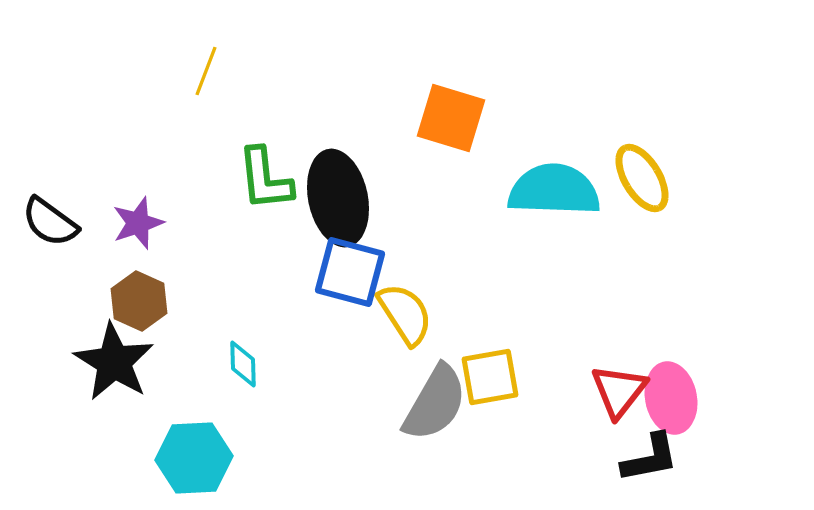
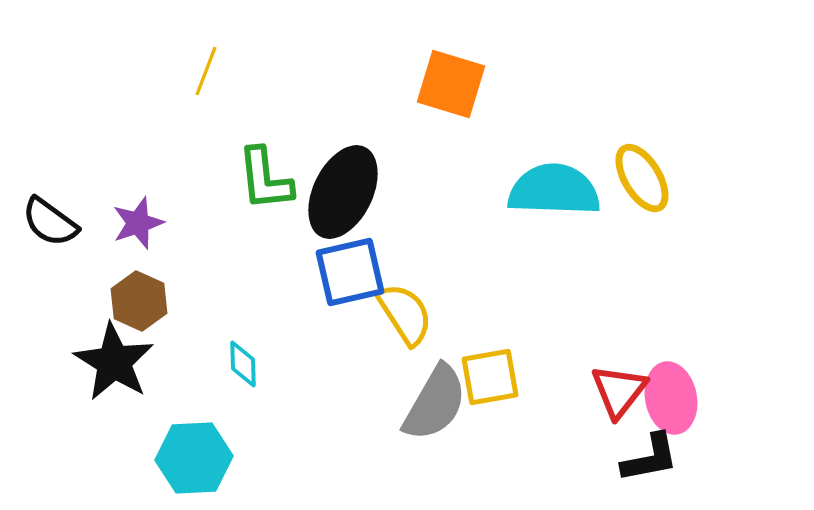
orange square: moved 34 px up
black ellipse: moved 5 px right, 6 px up; rotated 38 degrees clockwise
blue square: rotated 28 degrees counterclockwise
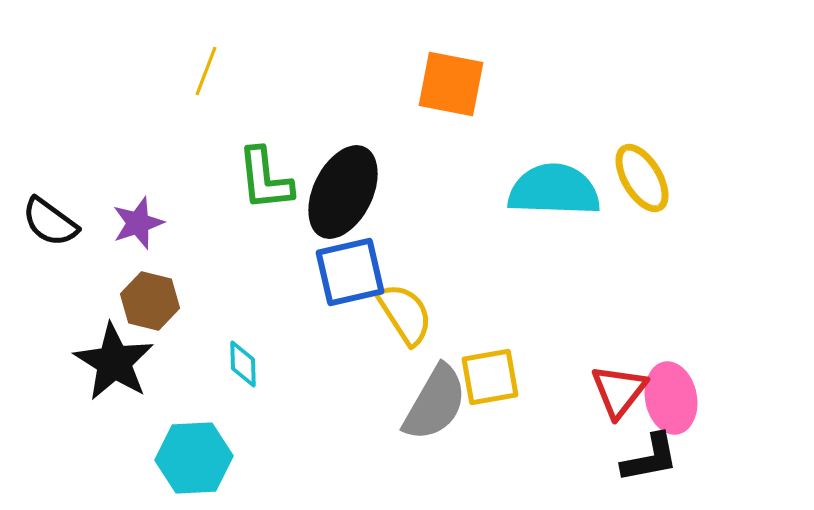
orange square: rotated 6 degrees counterclockwise
brown hexagon: moved 11 px right; rotated 10 degrees counterclockwise
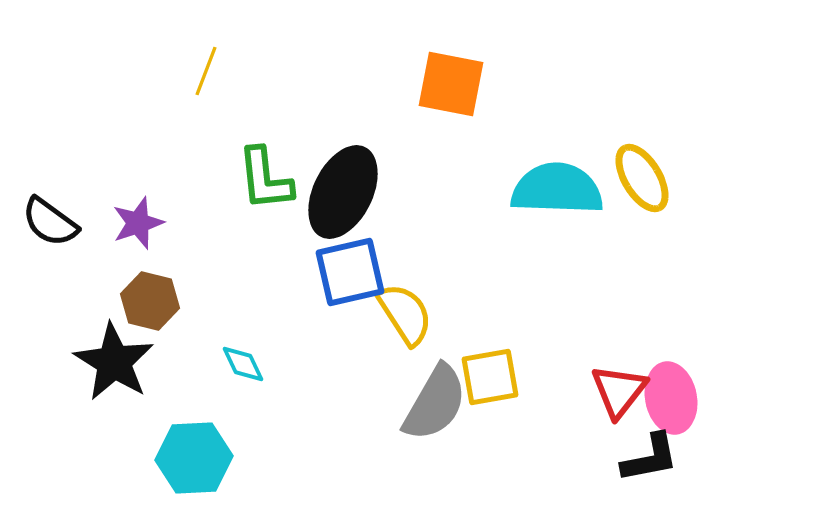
cyan semicircle: moved 3 px right, 1 px up
cyan diamond: rotated 24 degrees counterclockwise
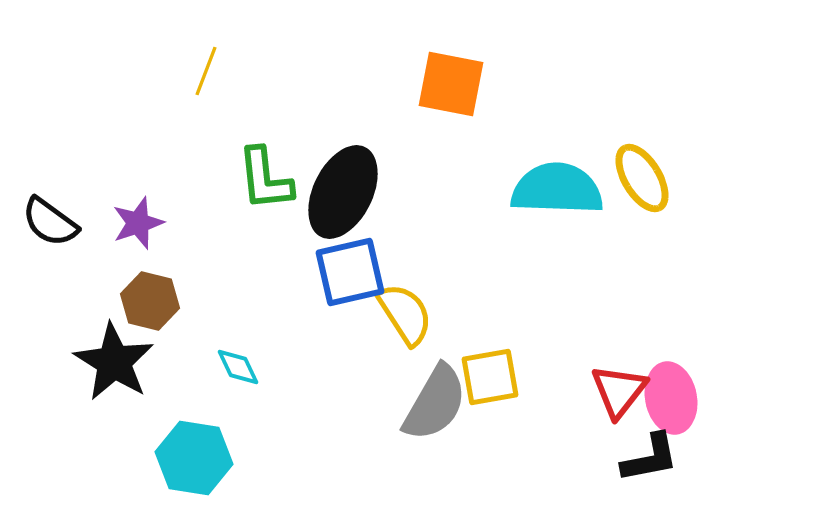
cyan diamond: moved 5 px left, 3 px down
cyan hexagon: rotated 12 degrees clockwise
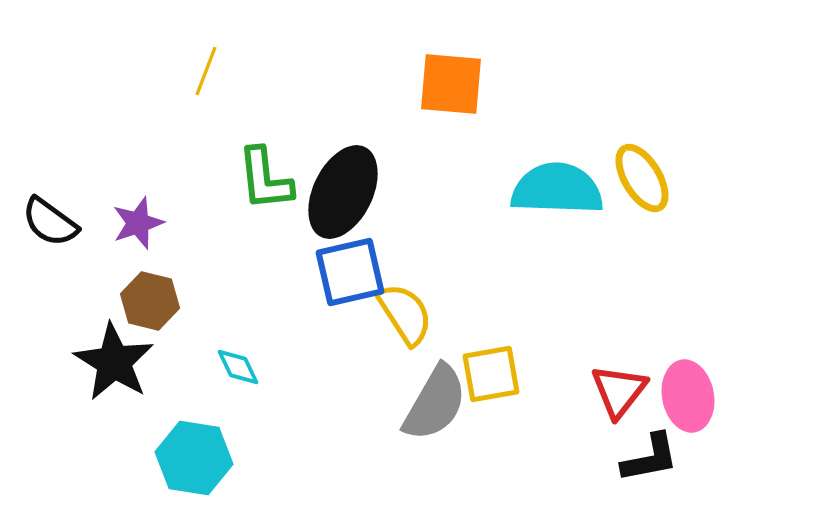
orange square: rotated 6 degrees counterclockwise
yellow square: moved 1 px right, 3 px up
pink ellipse: moved 17 px right, 2 px up
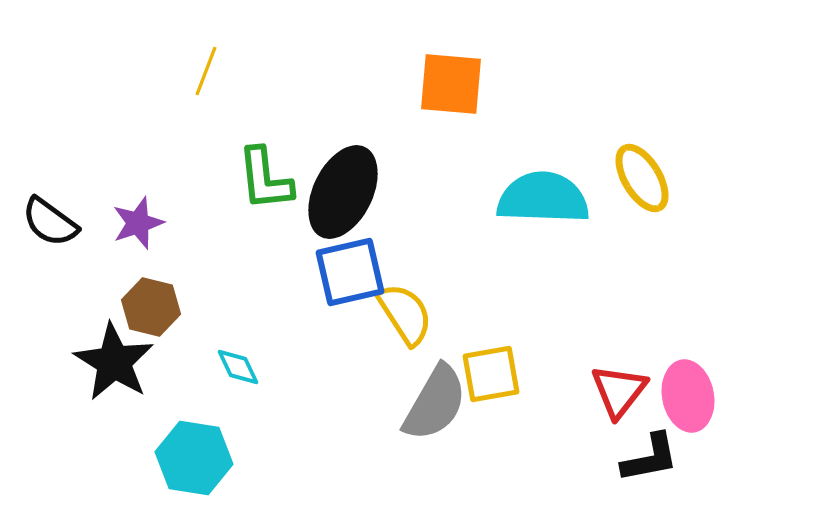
cyan semicircle: moved 14 px left, 9 px down
brown hexagon: moved 1 px right, 6 px down
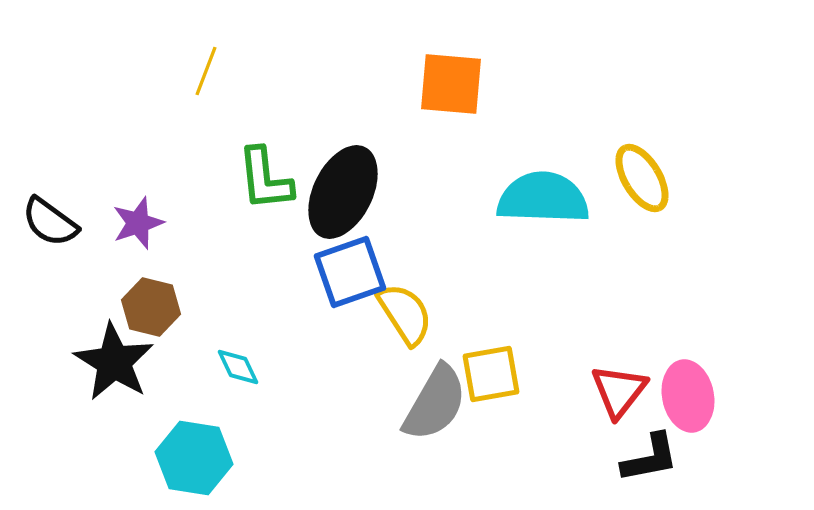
blue square: rotated 6 degrees counterclockwise
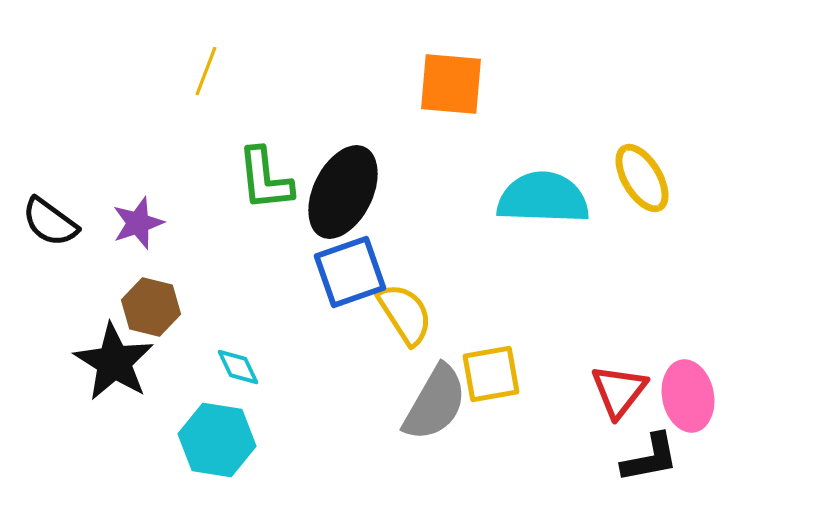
cyan hexagon: moved 23 px right, 18 px up
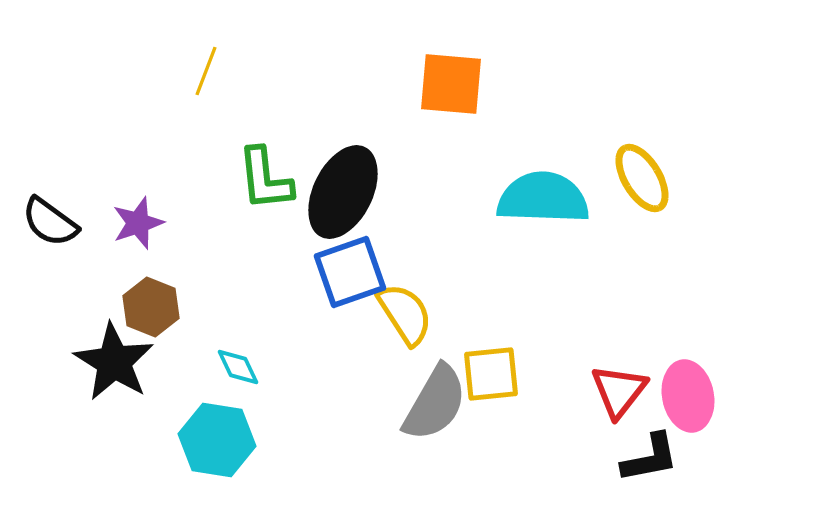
brown hexagon: rotated 8 degrees clockwise
yellow square: rotated 4 degrees clockwise
